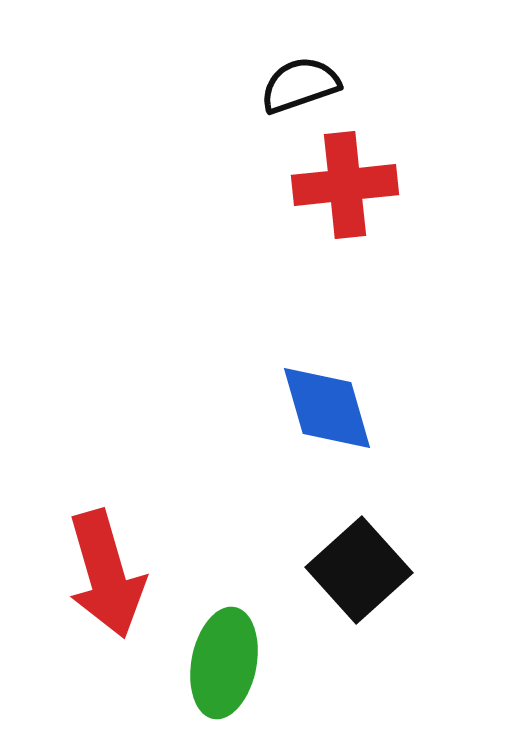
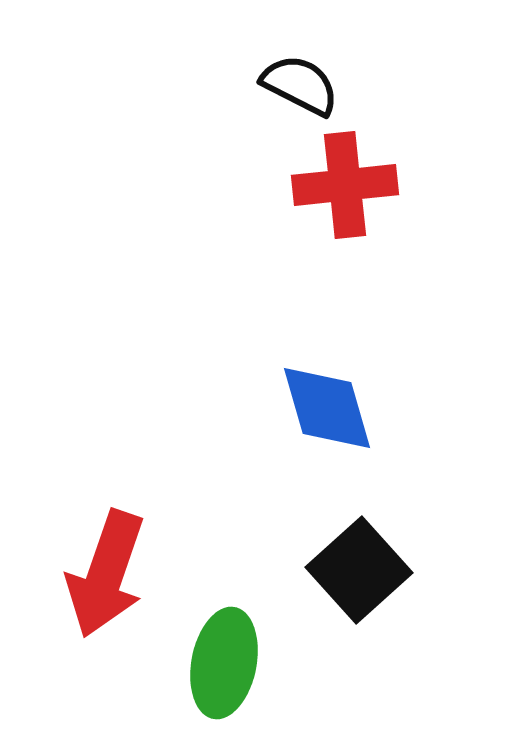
black semicircle: rotated 46 degrees clockwise
red arrow: rotated 35 degrees clockwise
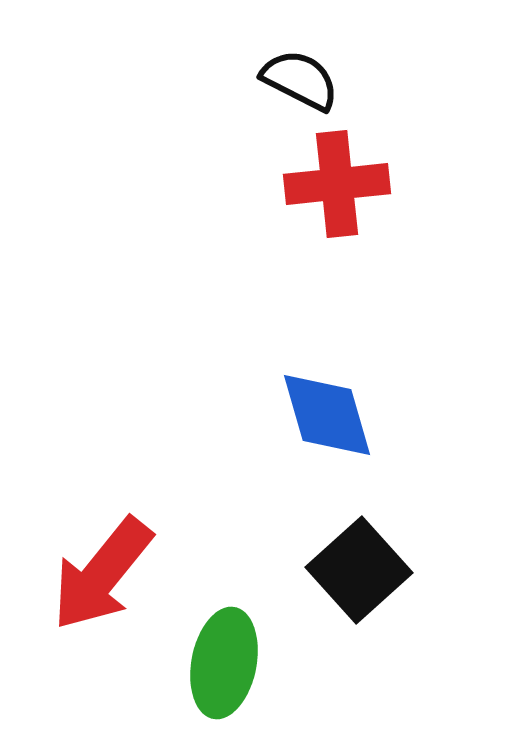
black semicircle: moved 5 px up
red cross: moved 8 px left, 1 px up
blue diamond: moved 7 px down
red arrow: moved 4 px left; rotated 20 degrees clockwise
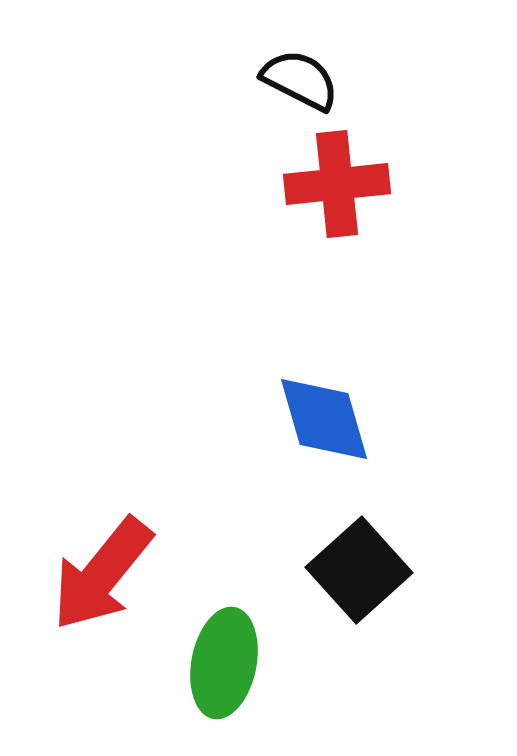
blue diamond: moved 3 px left, 4 px down
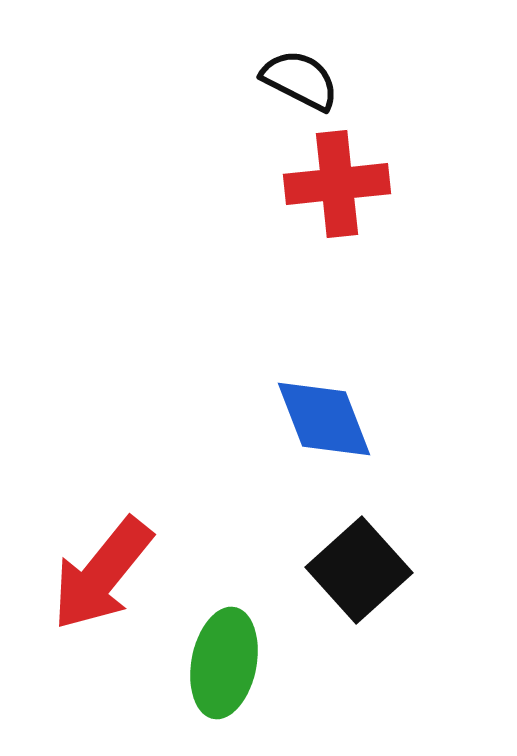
blue diamond: rotated 5 degrees counterclockwise
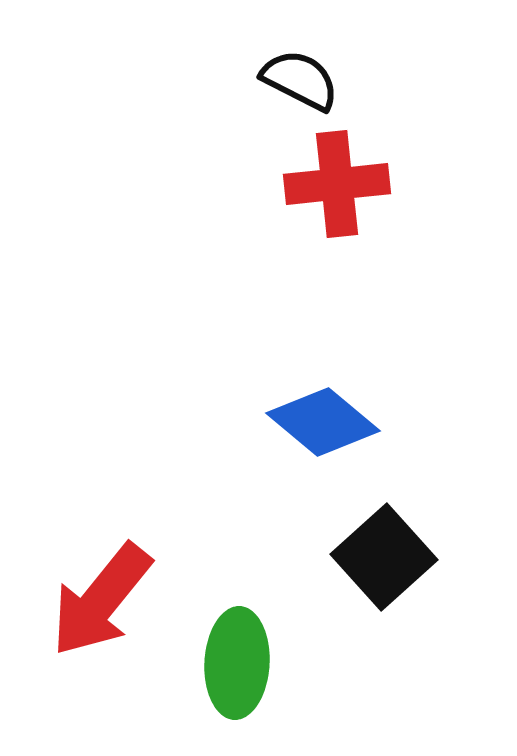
blue diamond: moved 1 px left, 3 px down; rotated 29 degrees counterclockwise
black square: moved 25 px right, 13 px up
red arrow: moved 1 px left, 26 px down
green ellipse: moved 13 px right; rotated 8 degrees counterclockwise
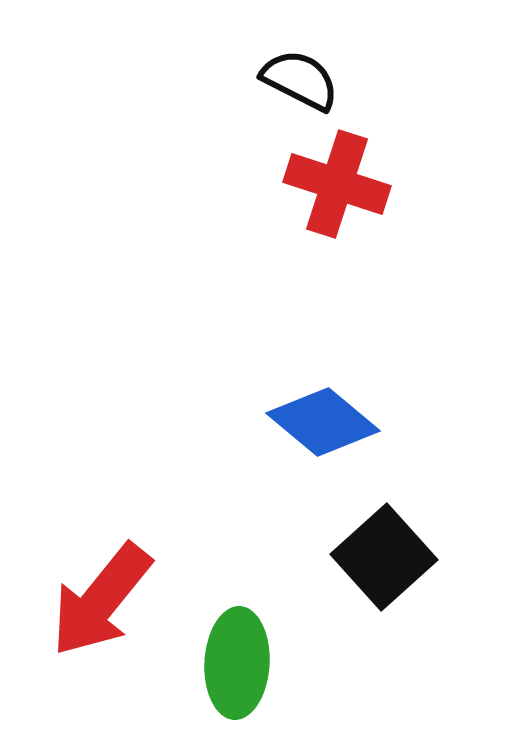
red cross: rotated 24 degrees clockwise
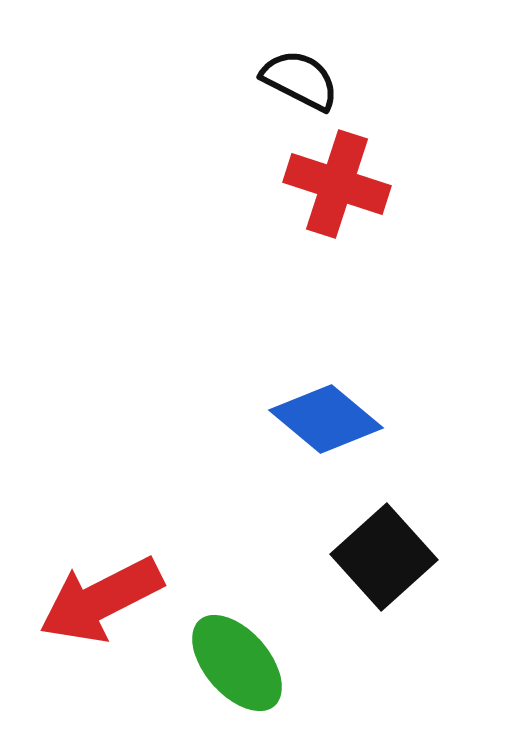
blue diamond: moved 3 px right, 3 px up
red arrow: rotated 24 degrees clockwise
green ellipse: rotated 44 degrees counterclockwise
